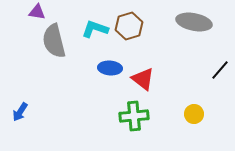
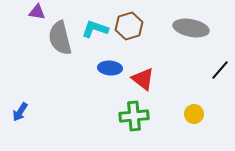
gray ellipse: moved 3 px left, 6 px down
gray semicircle: moved 6 px right, 3 px up
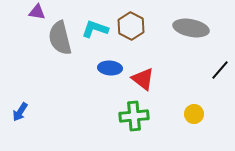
brown hexagon: moved 2 px right; rotated 16 degrees counterclockwise
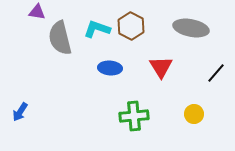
cyan L-shape: moved 2 px right
black line: moved 4 px left, 3 px down
red triangle: moved 18 px right, 12 px up; rotated 20 degrees clockwise
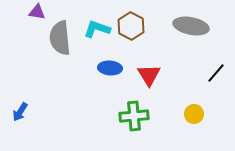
gray ellipse: moved 2 px up
gray semicircle: rotated 8 degrees clockwise
red triangle: moved 12 px left, 8 px down
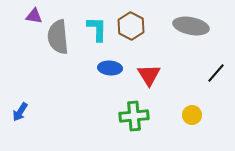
purple triangle: moved 3 px left, 4 px down
cyan L-shape: rotated 72 degrees clockwise
gray semicircle: moved 2 px left, 1 px up
yellow circle: moved 2 px left, 1 px down
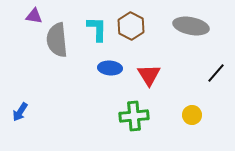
gray semicircle: moved 1 px left, 3 px down
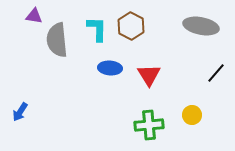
gray ellipse: moved 10 px right
green cross: moved 15 px right, 9 px down
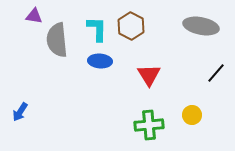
blue ellipse: moved 10 px left, 7 px up
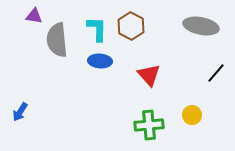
red triangle: rotated 10 degrees counterclockwise
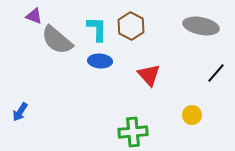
purple triangle: rotated 12 degrees clockwise
gray semicircle: rotated 44 degrees counterclockwise
green cross: moved 16 px left, 7 px down
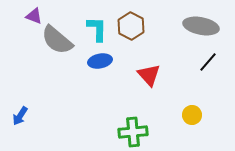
blue ellipse: rotated 15 degrees counterclockwise
black line: moved 8 px left, 11 px up
blue arrow: moved 4 px down
